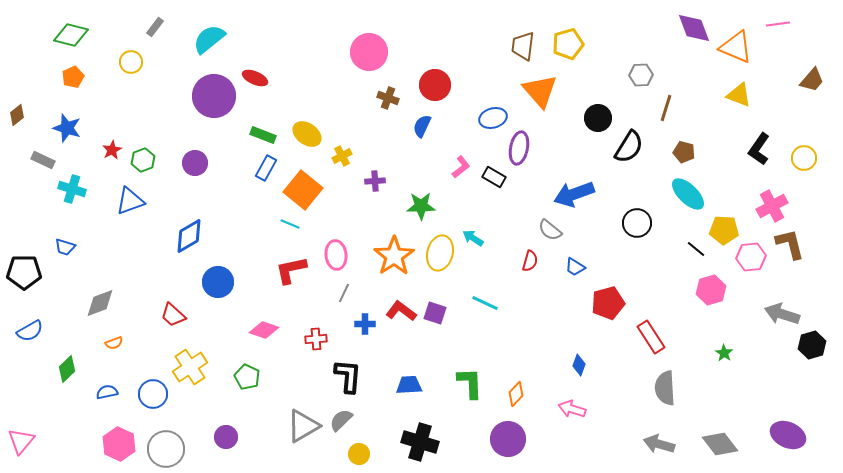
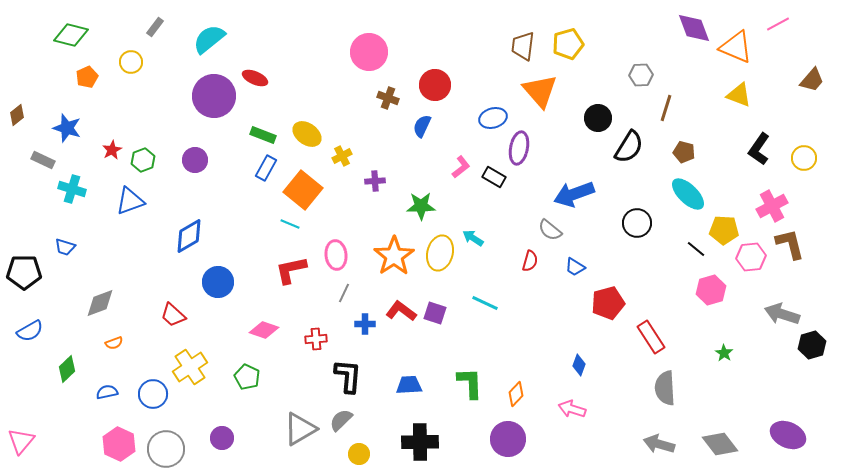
pink line at (778, 24): rotated 20 degrees counterclockwise
orange pentagon at (73, 77): moved 14 px right
purple circle at (195, 163): moved 3 px up
gray triangle at (303, 426): moved 3 px left, 3 px down
purple circle at (226, 437): moved 4 px left, 1 px down
black cross at (420, 442): rotated 18 degrees counterclockwise
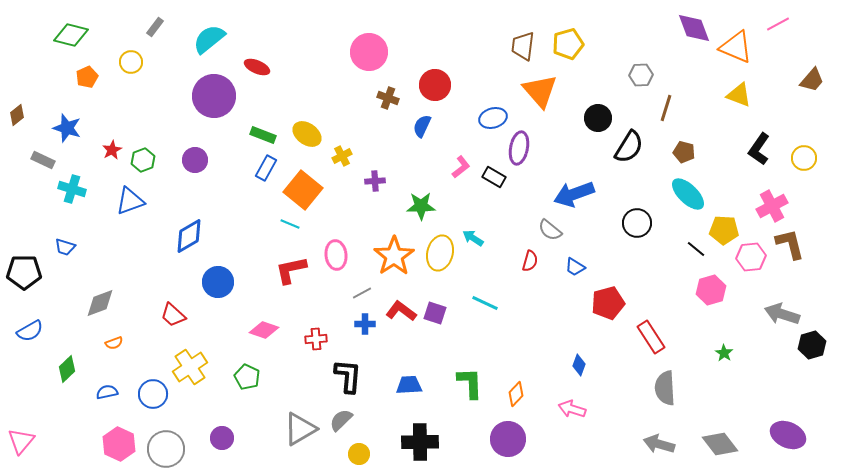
red ellipse at (255, 78): moved 2 px right, 11 px up
gray line at (344, 293): moved 18 px right; rotated 36 degrees clockwise
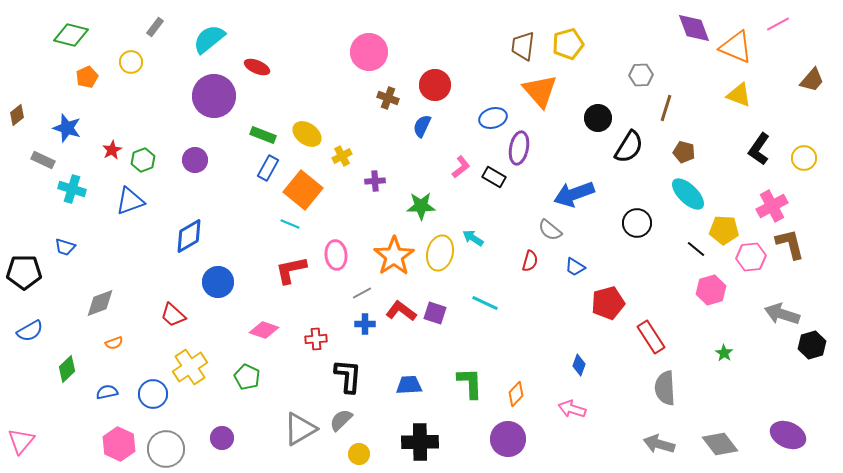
blue rectangle at (266, 168): moved 2 px right
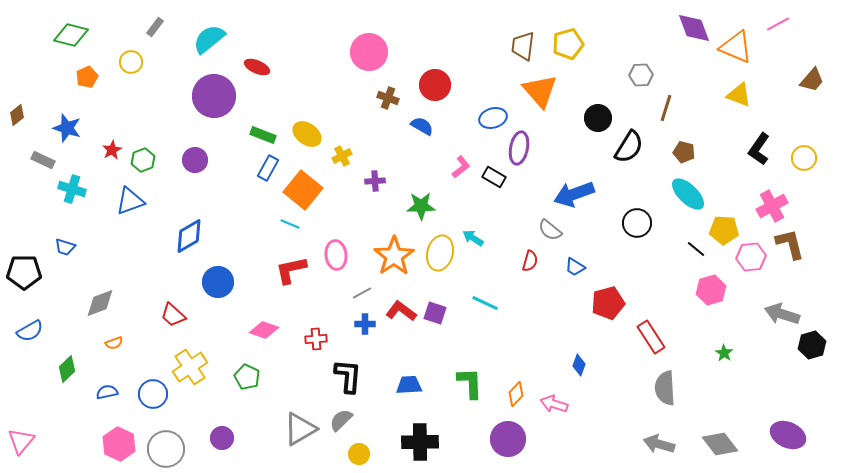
blue semicircle at (422, 126): rotated 95 degrees clockwise
pink arrow at (572, 409): moved 18 px left, 5 px up
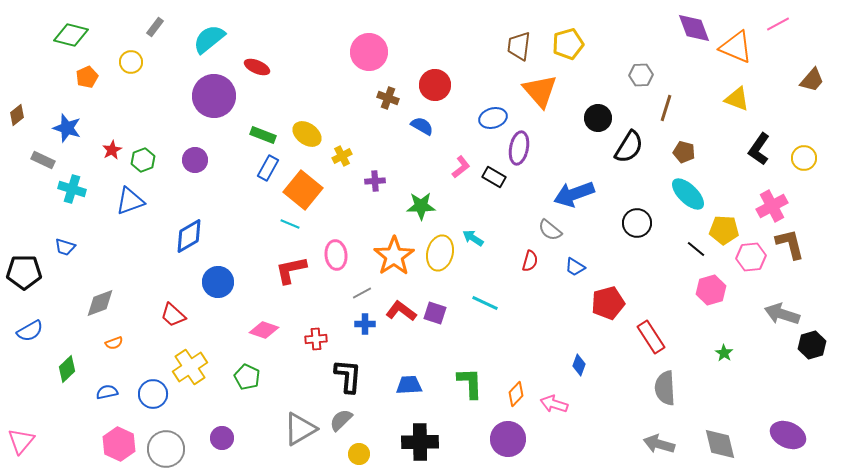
brown trapezoid at (523, 46): moved 4 px left
yellow triangle at (739, 95): moved 2 px left, 4 px down
gray diamond at (720, 444): rotated 24 degrees clockwise
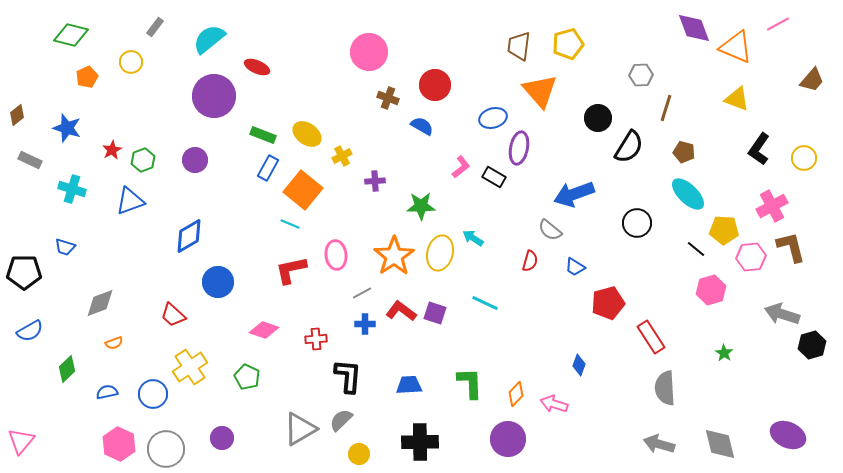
gray rectangle at (43, 160): moved 13 px left
brown L-shape at (790, 244): moved 1 px right, 3 px down
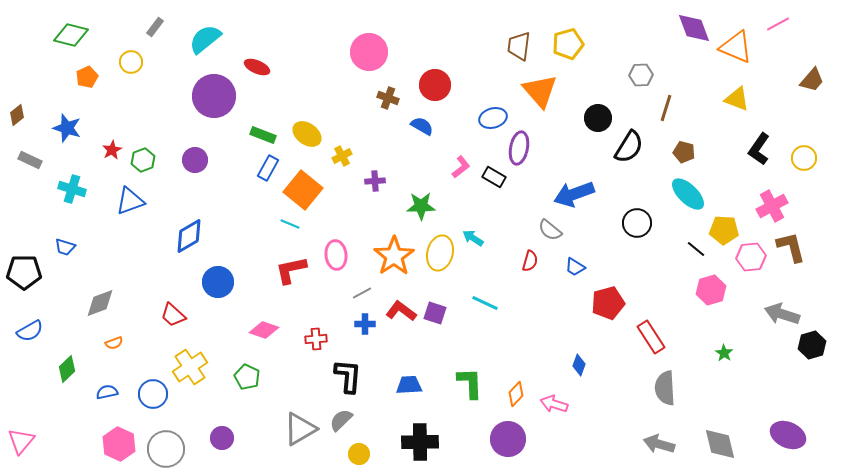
cyan semicircle at (209, 39): moved 4 px left
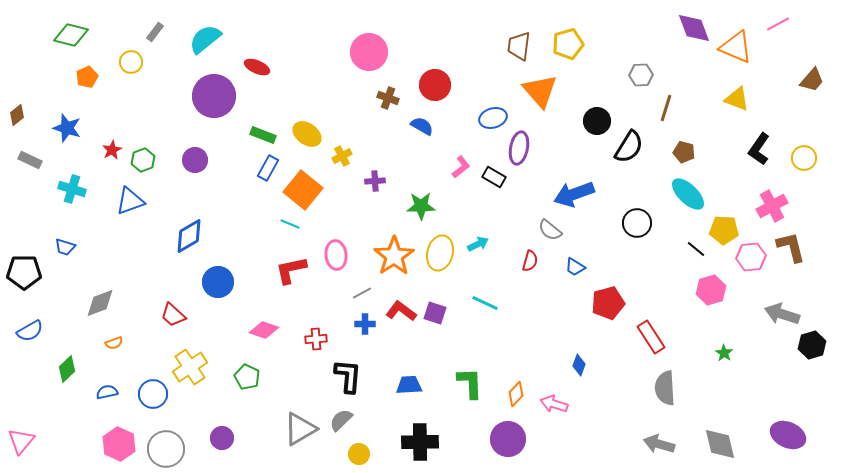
gray rectangle at (155, 27): moved 5 px down
black circle at (598, 118): moved 1 px left, 3 px down
cyan arrow at (473, 238): moved 5 px right, 6 px down; rotated 120 degrees clockwise
